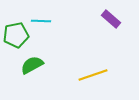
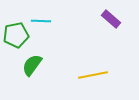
green semicircle: rotated 25 degrees counterclockwise
yellow line: rotated 8 degrees clockwise
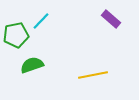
cyan line: rotated 48 degrees counterclockwise
green semicircle: rotated 35 degrees clockwise
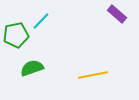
purple rectangle: moved 6 px right, 5 px up
green semicircle: moved 3 px down
